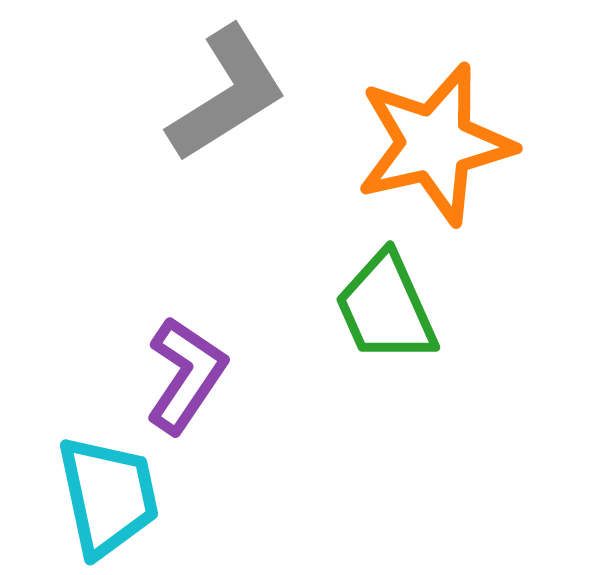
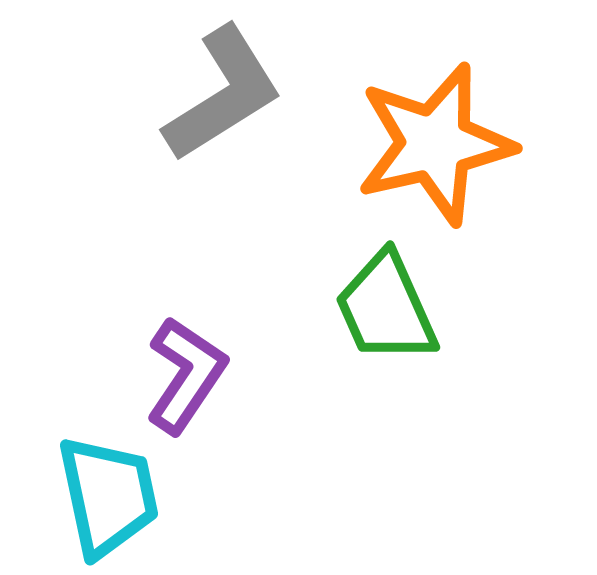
gray L-shape: moved 4 px left
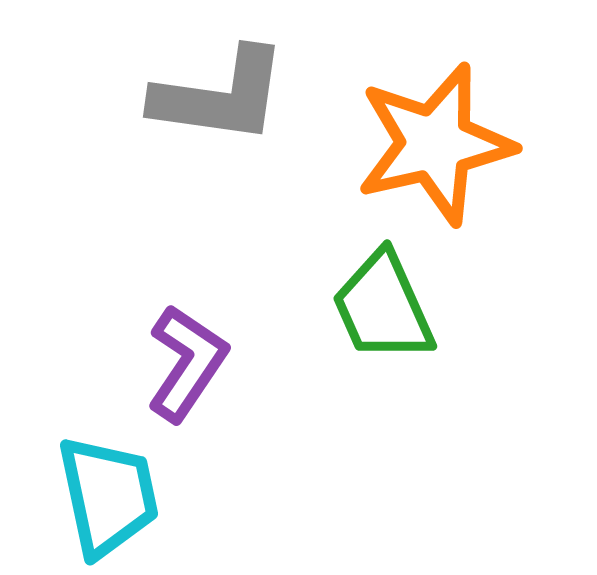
gray L-shape: moved 3 px left, 2 px down; rotated 40 degrees clockwise
green trapezoid: moved 3 px left, 1 px up
purple L-shape: moved 1 px right, 12 px up
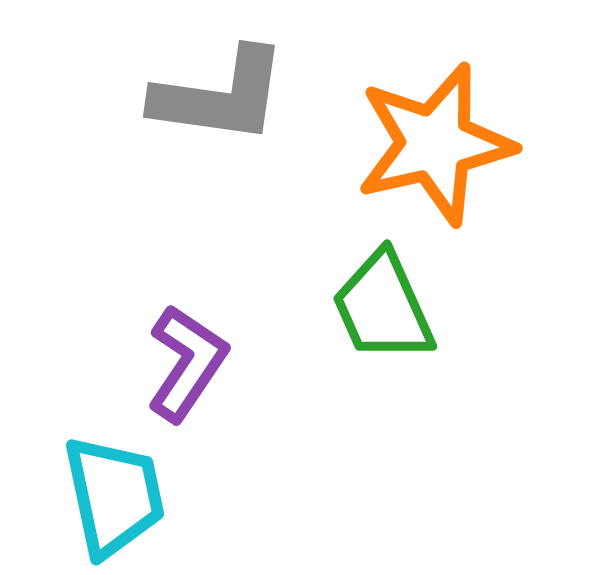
cyan trapezoid: moved 6 px right
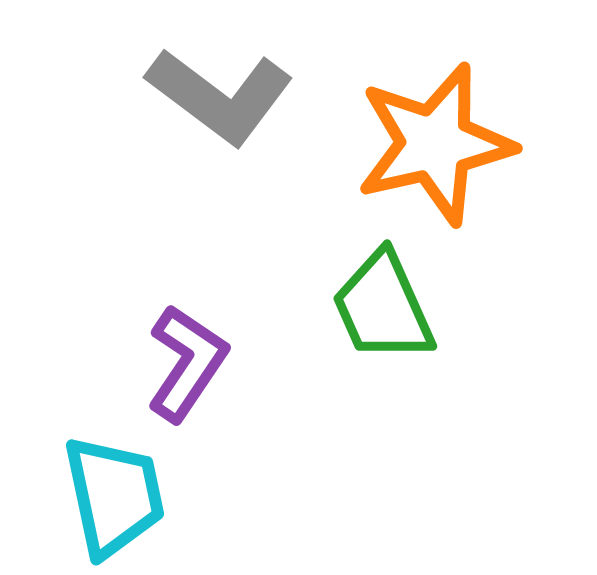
gray L-shape: rotated 29 degrees clockwise
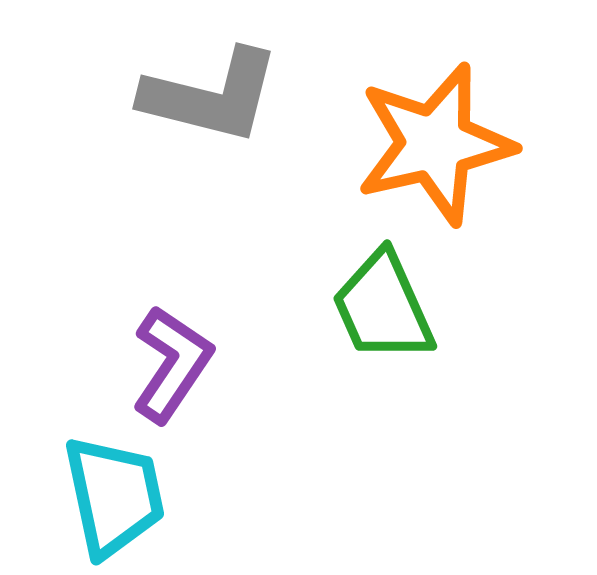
gray L-shape: moved 9 px left; rotated 23 degrees counterclockwise
purple L-shape: moved 15 px left, 1 px down
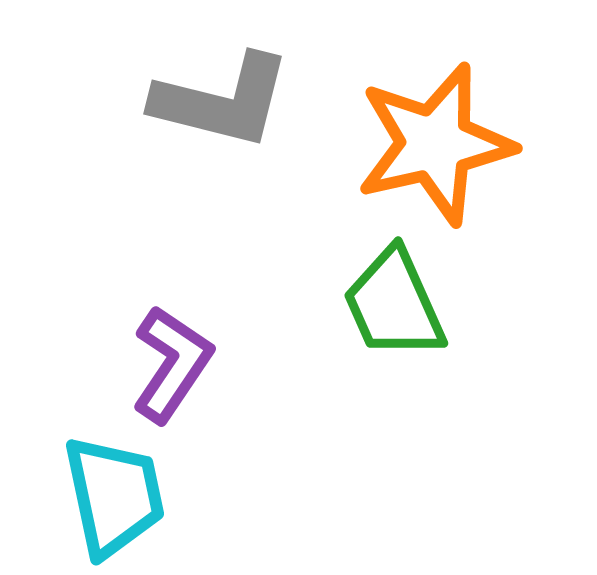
gray L-shape: moved 11 px right, 5 px down
green trapezoid: moved 11 px right, 3 px up
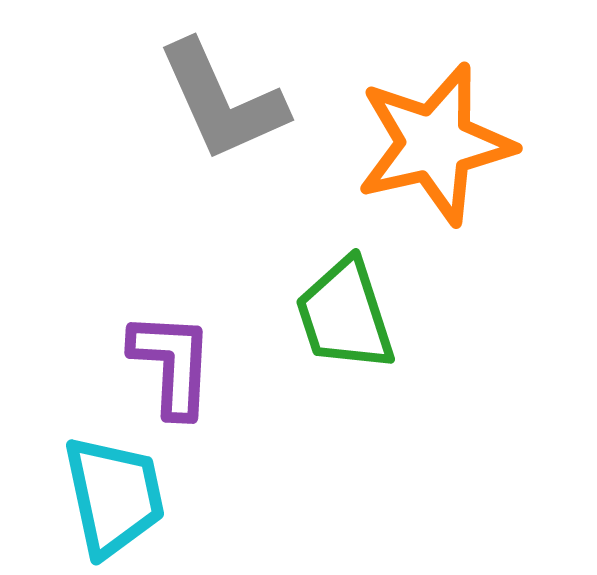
gray L-shape: rotated 52 degrees clockwise
green trapezoid: moved 49 px left, 11 px down; rotated 6 degrees clockwise
purple L-shape: rotated 31 degrees counterclockwise
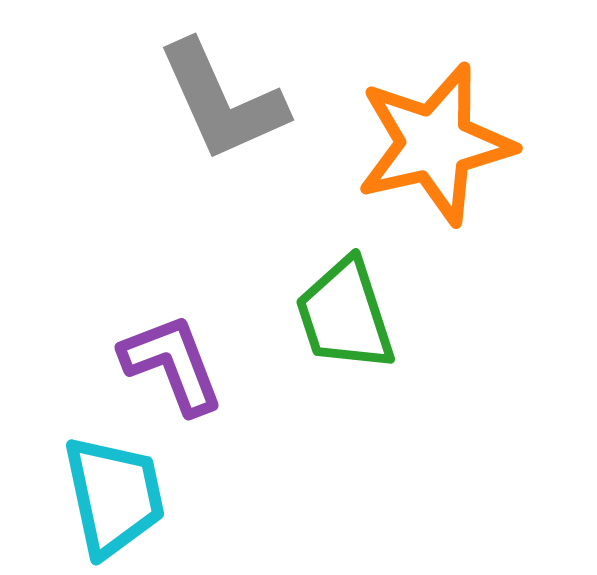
purple L-shape: rotated 24 degrees counterclockwise
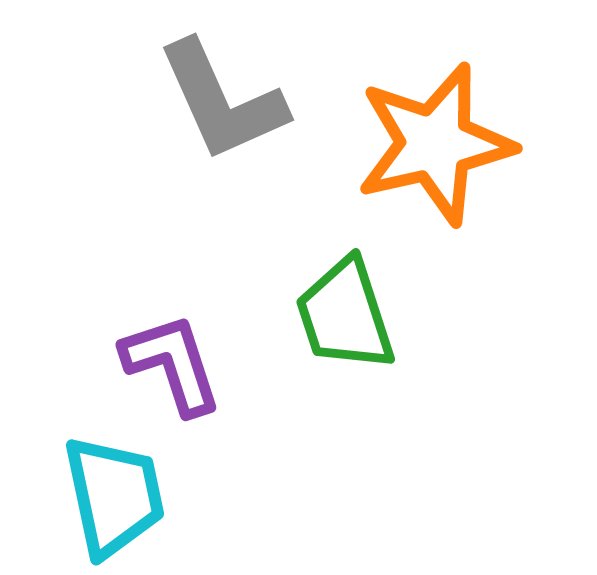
purple L-shape: rotated 3 degrees clockwise
